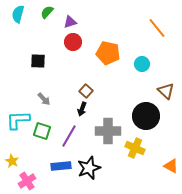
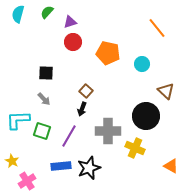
black square: moved 8 px right, 12 px down
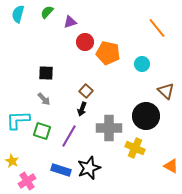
red circle: moved 12 px right
gray cross: moved 1 px right, 3 px up
blue rectangle: moved 4 px down; rotated 24 degrees clockwise
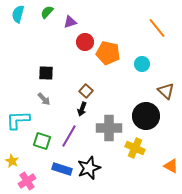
green square: moved 10 px down
blue rectangle: moved 1 px right, 1 px up
